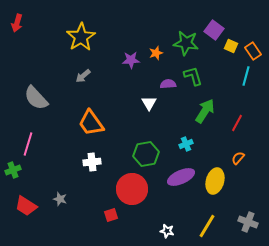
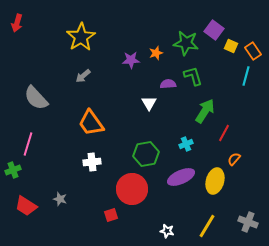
red line: moved 13 px left, 10 px down
orange semicircle: moved 4 px left, 1 px down
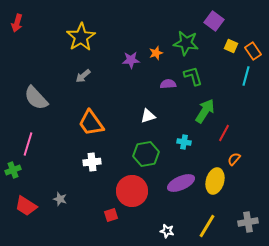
purple square: moved 9 px up
white triangle: moved 1 px left, 13 px down; rotated 42 degrees clockwise
cyan cross: moved 2 px left, 2 px up; rotated 32 degrees clockwise
purple ellipse: moved 6 px down
red circle: moved 2 px down
gray cross: rotated 30 degrees counterclockwise
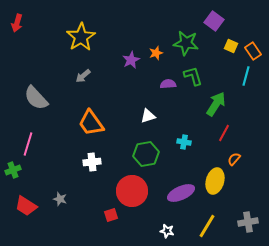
purple star: rotated 24 degrees counterclockwise
green arrow: moved 11 px right, 7 px up
purple ellipse: moved 10 px down
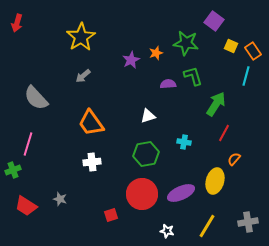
red circle: moved 10 px right, 3 px down
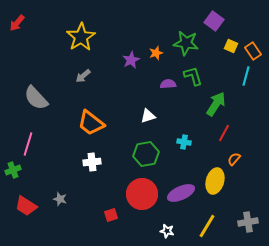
red arrow: rotated 24 degrees clockwise
orange trapezoid: rotated 16 degrees counterclockwise
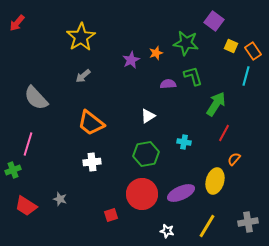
white triangle: rotated 14 degrees counterclockwise
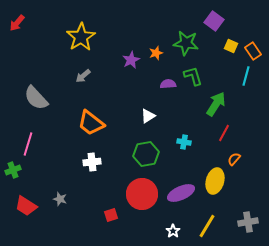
white star: moved 6 px right; rotated 24 degrees clockwise
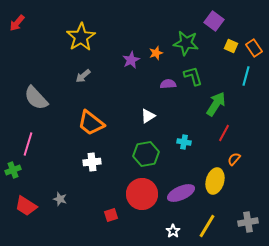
orange rectangle: moved 1 px right, 3 px up
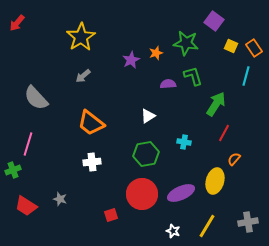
white star: rotated 16 degrees counterclockwise
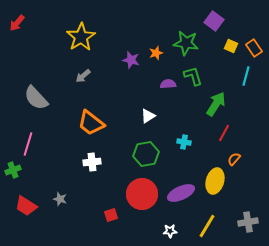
purple star: rotated 30 degrees counterclockwise
white star: moved 3 px left; rotated 24 degrees counterclockwise
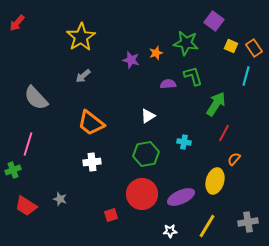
purple ellipse: moved 4 px down
